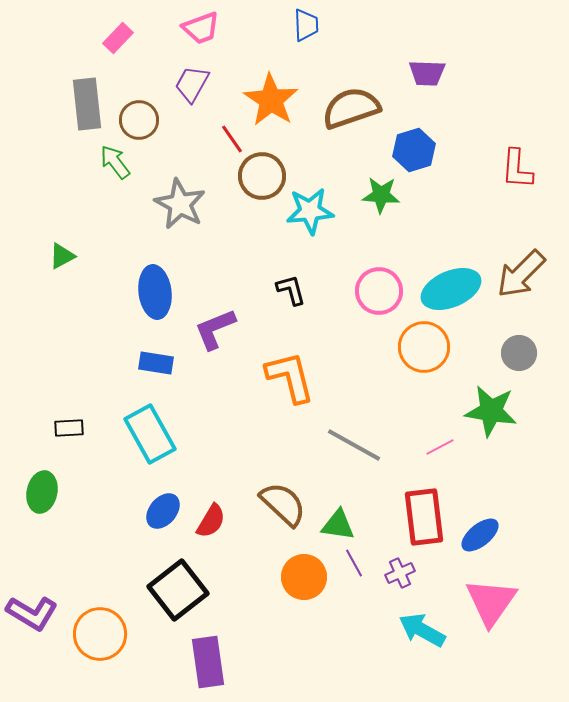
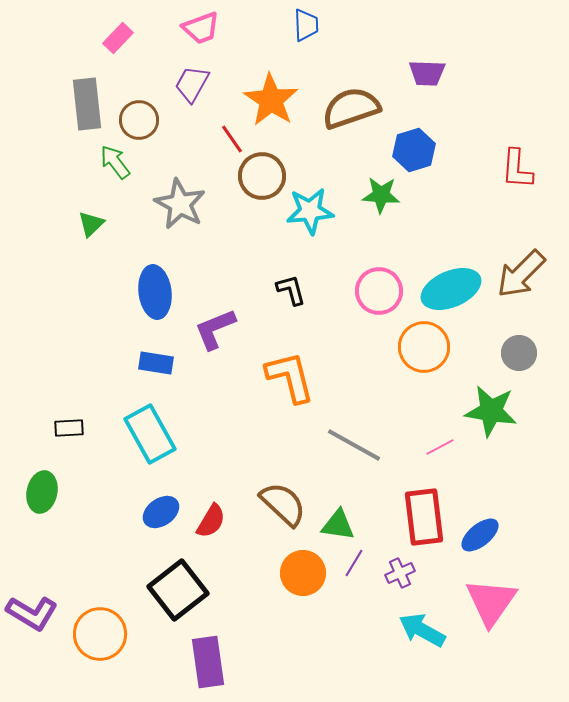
green triangle at (62, 256): moved 29 px right, 32 px up; rotated 16 degrees counterclockwise
blue ellipse at (163, 511): moved 2 px left, 1 px down; rotated 15 degrees clockwise
purple line at (354, 563): rotated 60 degrees clockwise
orange circle at (304, 577): moved 1 px left, 4 px up
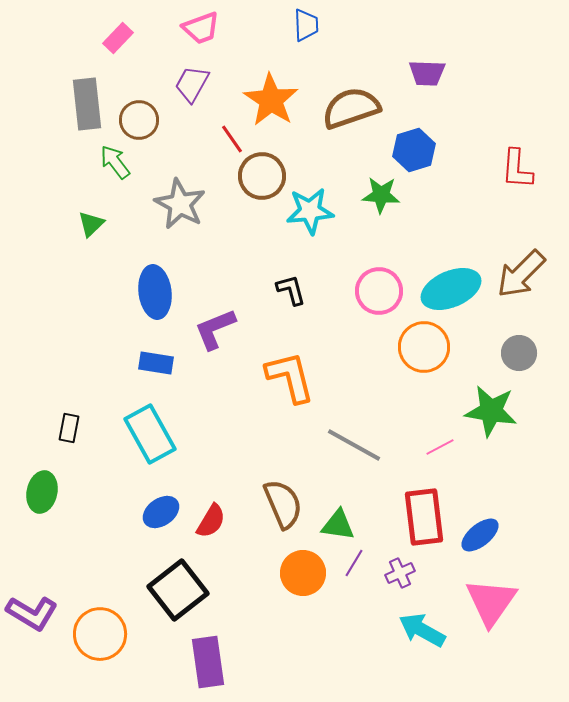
black rectangle at (69, 428): rotated 76 degrees counterclockwise
brown semicircle at (283, 504): rotated 24 degrees clockwise
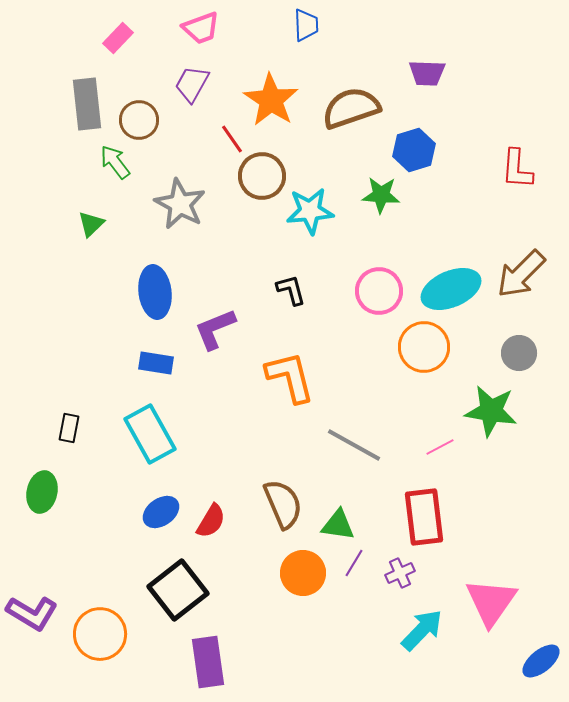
blue ellipse at (480, 535): moved 61 px right, 126 px down
cyan arrow at (422, 630): rotated 105 degrees clockwise
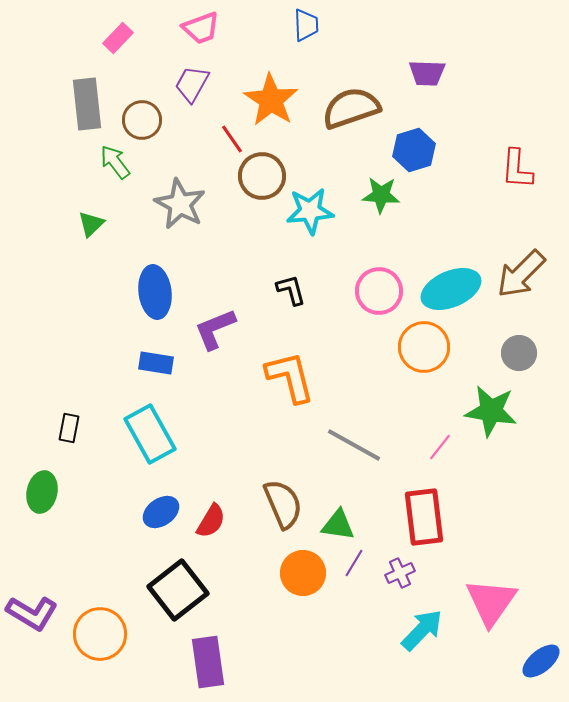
brown circle at (139, 120): moved 3 px right
pink line at (440, 447): rotated 24 degrees counterclockwise
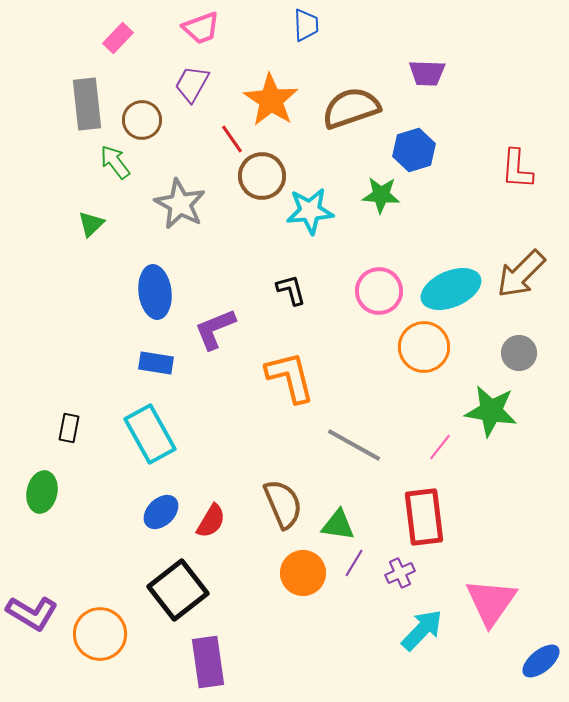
blue ellipse at (161, 512): rotated 9 degrees counterclockwise
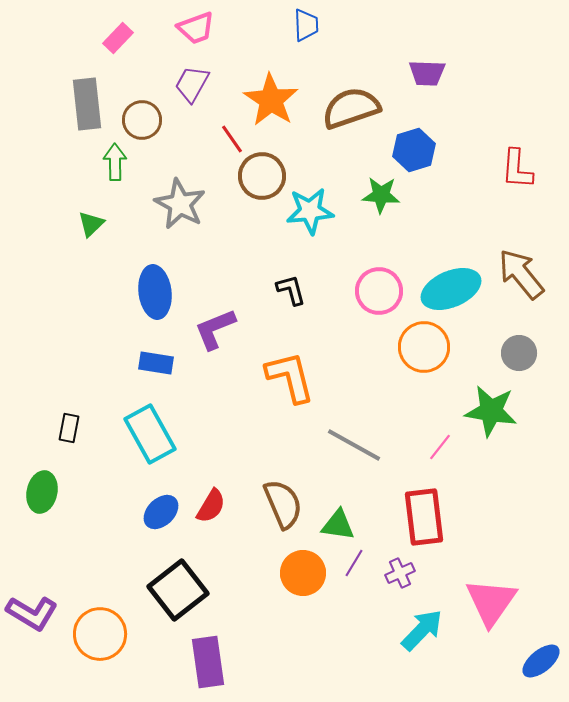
pink trapezoid at (201, 28): moved 5 px left
green arrow at (115, 162): rotated 36 degrees clockwise
brown arrow at (521, 274): rotated 96 degrees clockwise
red semicircle at (211, 521): moved 15 px up
